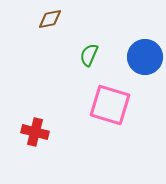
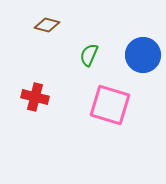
brown diamond: moved 3 px left, 6 px down; rotated 25 degrees clockwise
blue circle: moved 2 px left, 2 px up
red cross: moved 35 px up
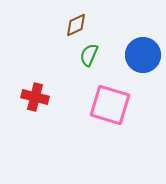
brown diamond: moved 29 px right; rotated 40 degrees counterclockwise
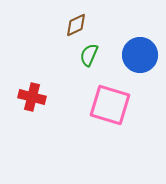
blue circle: moved 3 px left
red cross: moved 3 px left
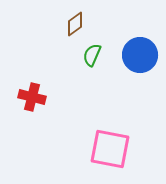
brown diamond: moved 1 px left, 1 px up; rotated 10 degrees counterclockwise
green semicircle: moved 3 px right
pink square: moved 44 px down; rotated 6 degrees counterclockwise
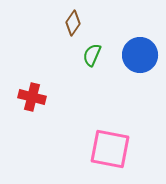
brown diamond: moved 2 px left, 1 px up; rotated 20 degrees counterclockwise
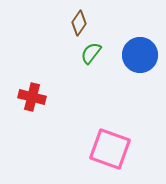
brown diamond: moved 6 px right
green semicircle: moved 1 px left, 2 px up; rotated 15 degrees clockwise
pink square: rotated 9 degrees clockwise
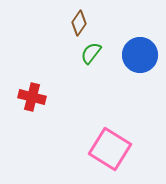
pink square: rotated 12 degrees clockwise
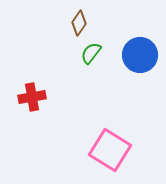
red cross: rotated 24 degrees counterclockwise
pink square: moved 1 px down
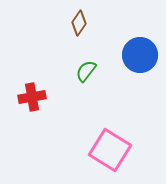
green semicircle: moved 5 px left, 18 px down
